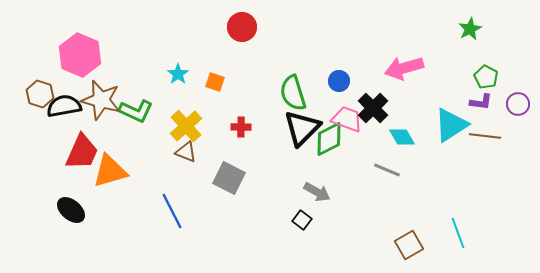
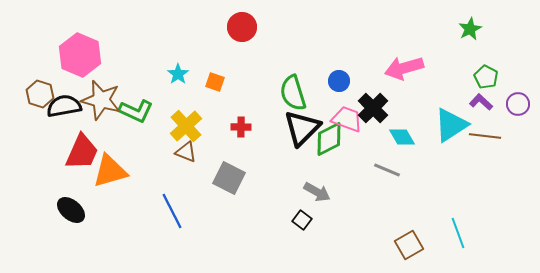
purple L-shape: rotated 145 degrees counterclockwise
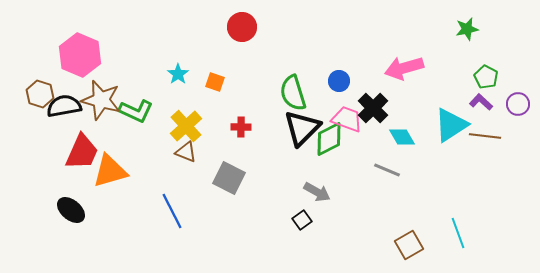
green star: moved 3 px left; rotated 15 degrees clockwise
black square: rotated 18 degrees clockwise
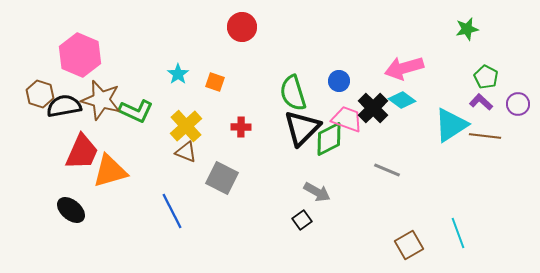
cyan diamond: moved 37 px up; rotated 24 degrees counterclockwise
gray square: moved 7 px left
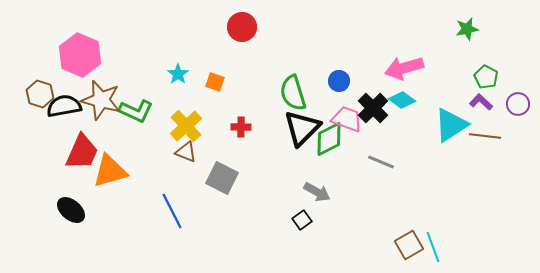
gray line: moved 6 px left, 8 px up
cyan line: moved 25 px left, 14 px down
